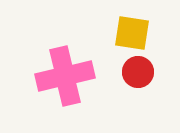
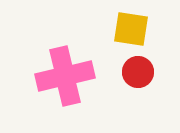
yellow square: moved 1 px left, 4 px up
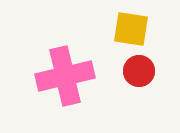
red circle: moved 1 px right, 1 px up
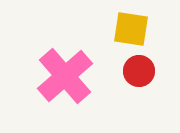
pink cross: rotated 28 degrees counterclockwise
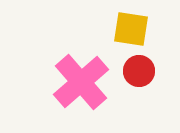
pink cross: moved 16 px right, 6 px down
